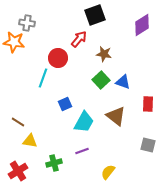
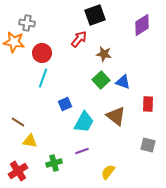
red circle: moved 16 px left, 5 px up
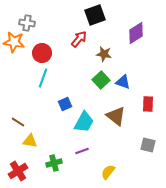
purple diamond: moved 6 px left, 8 px down
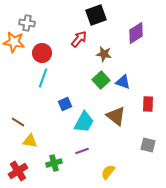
black square: moved 1 px right
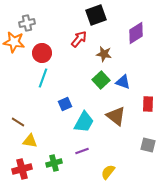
gray cross: rotated 21 degrees counterclockwise
red cross: moved 4 px right, 2 px up; rotated 18 degrees clockwise
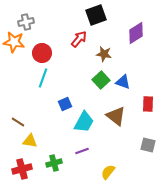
gray cross: moved 1 px left, 1 px up
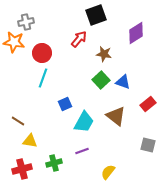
red rectangle: rotated 49 degrees clockwise
brown line: moved 1 px up
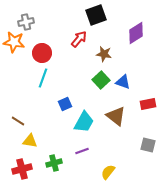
red rectangle: rotated 28 degrees clockwise
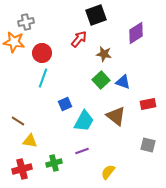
cyan trapezoid: moved 1 px up
